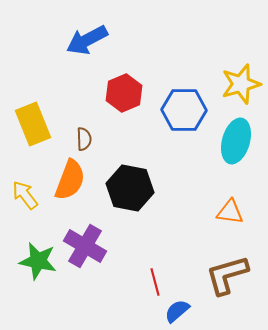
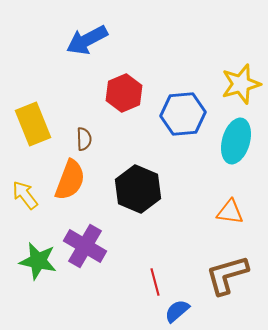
blue hexagon: moved 1 px left, 4 px down; rotated 6 degrees counterclockwise
black hexagon: moved 8 px right, 1 px down; rotated 12 degrees clockwise
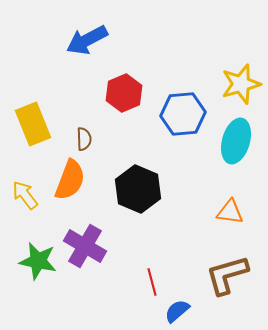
red line: moved 3 px left
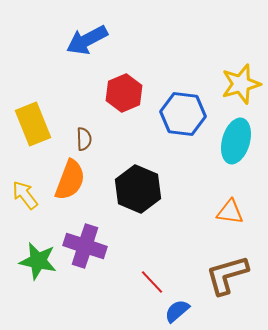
blue hexagon: rotated 12 degrees clockwise
purple cross: rotated 12 degrees counterclockwise
red line: rotated 28 degrees counterclockwise
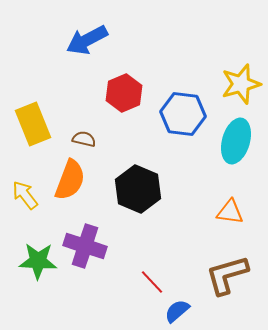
brown semicircle: rotated 75 degrees counterclockwise
green star: rotated 9 degrees counterclockwise
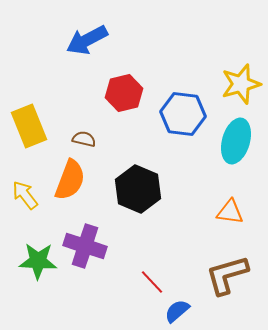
red hexagon: rotated 9 degrees clockwise
yellow rectangle: moved 4 px left, 2 px down
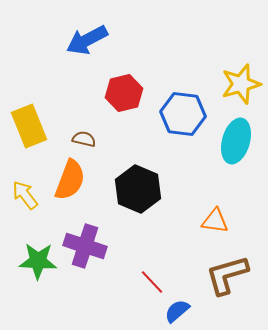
orange triangle: moved 15 px left, 9 px down
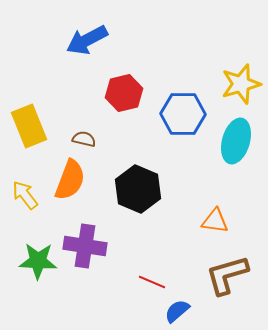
blue hexagon: rotated 6 degrees counterclockwise
purple cross: rotated 9 degrees counterclockwise
red line: rotated 24 degrees counterclockwise
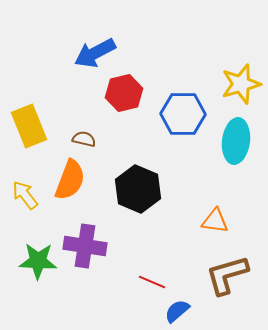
blue arrow: moved 8 px right, 13 px down
cyan ellipse: rotated 9 degrees counterclockwise
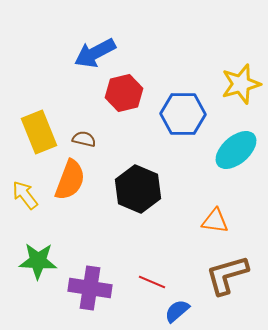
yellow rectangle: moved 10 px right, 6 px down
cyan ellipse: moved 9 px down; rotated 42 degrees clockwise
purple cross: moved 5 px right, 42 px down
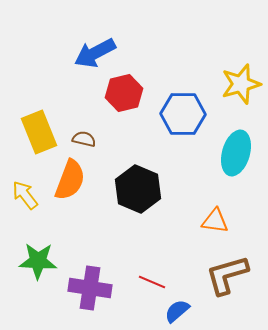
cyan ellipse: moved 3 px down; rotated 33 degrees counterclockwise
